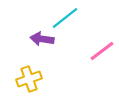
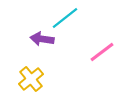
pink line: moved 1 px down
yellow cross: moved 2 px right; rotated 20 degrees counterclockwise
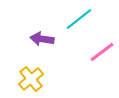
cyan line: moved 14 px right, 1 px down
